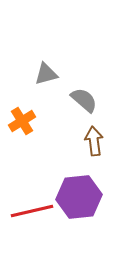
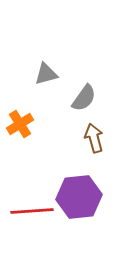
gray semicircle: moved 2 px up; rotated 84 degrees clockwise
orange cross: moved 2 px left, 3 px down
brown arrow: moved 3 px up; rotated 8 degrees counterclockwise
red line: rotated 9 degrees clockwise
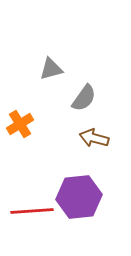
gray triangle: moved 5 px right, 5 px up
brown arrow: rotated 60 degrees counterclockwise
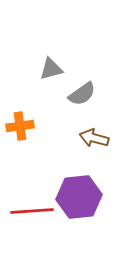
gray semicircle: moved 2 px left, 4 px up; rotated 20 degrees clockwise
orange cross: moved 2 px down; rotated 24 degrees clockwise
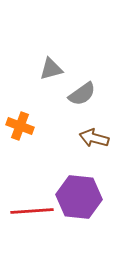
orange cross: rotated 28 degrees clockwise
purple hexagon: rotated 12 degrees clockwise
